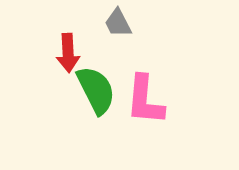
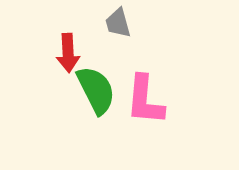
gray trapezoid: rotated 12 degrees clockwise
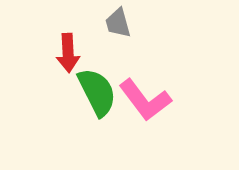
green semicircle: moved 1 px right, 2 px down
pink L-shape: rotated 42 degrees counterclockwise
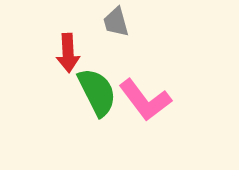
gray trapezoid: moved 2 px left, 1 px up
